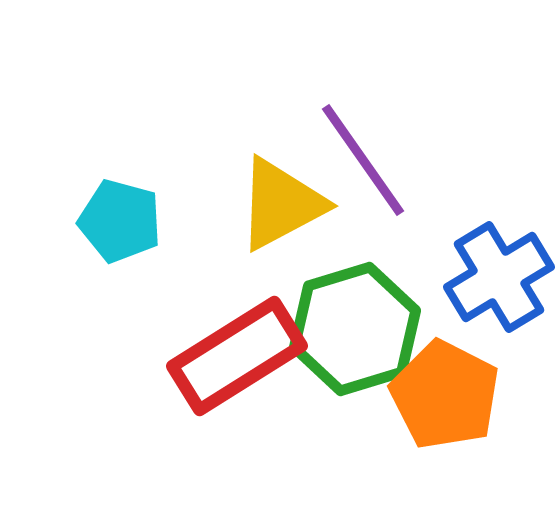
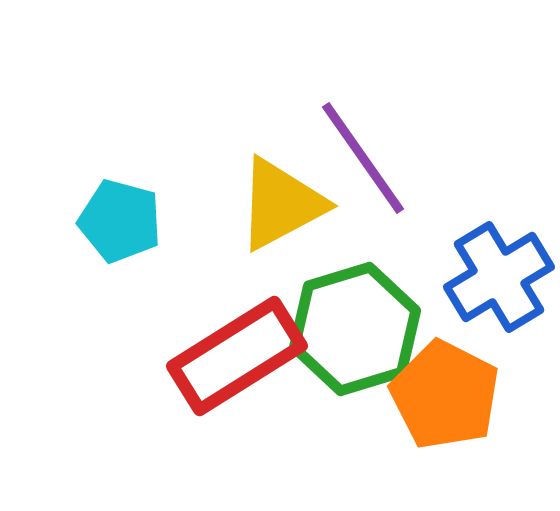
purple line: moved 2 px up
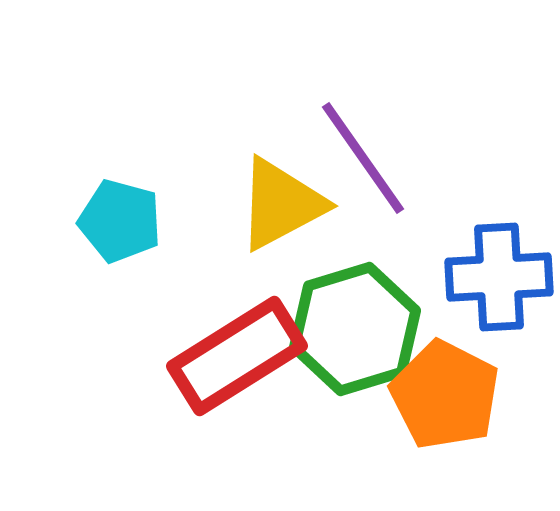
blue cross: rotated 28 degrees clockwise
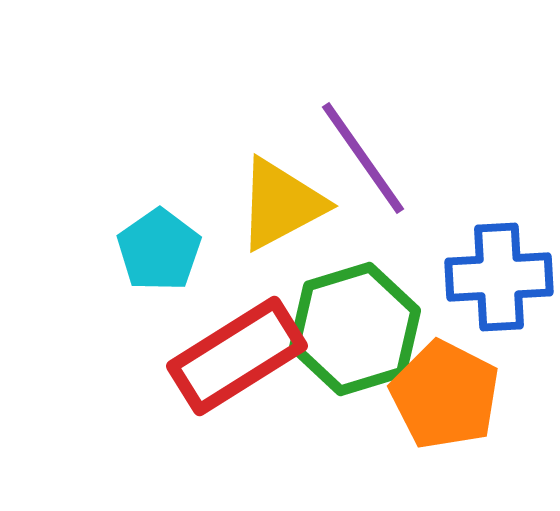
cyan pentagon: moved 39 px right, 29 px down; rotated 22 degrees clockwise
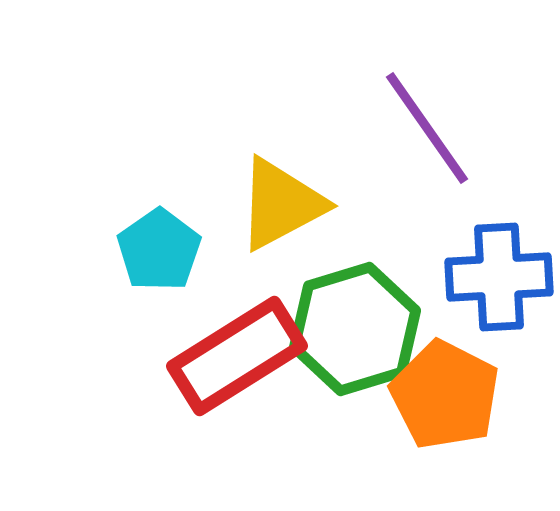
purple line: moved 64 px right, 30 px up
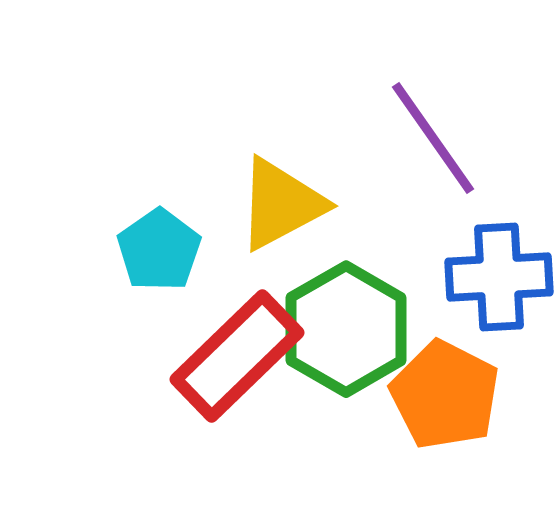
purple line: moved 6 px right, 10 px down
green hexagon: moved 9 px left; rotated 13 degrees counterclockwise
red rectangle: rotated 12 degrees counterclockwise
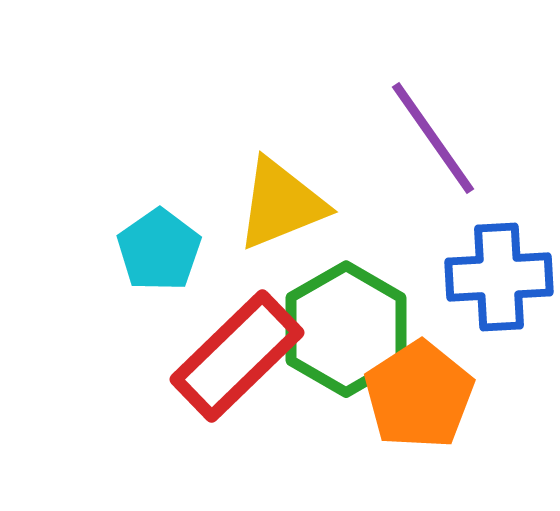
yellow triangle: rotated 6 degrees clockwise
orange pentagon: moved 26 px left; rotated 12 degrees clockwise
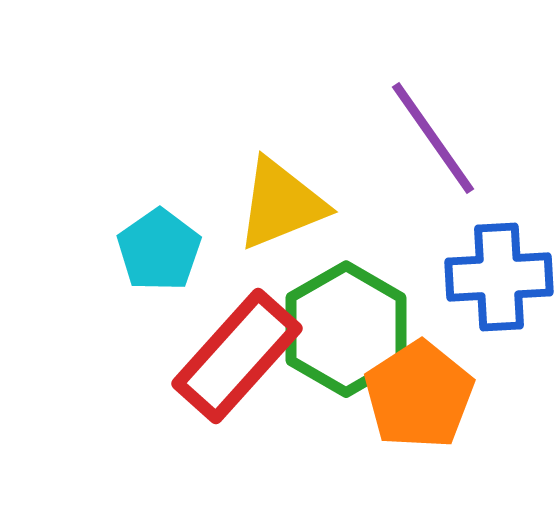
red rectangle: rotated 4 degrees counterclockwise
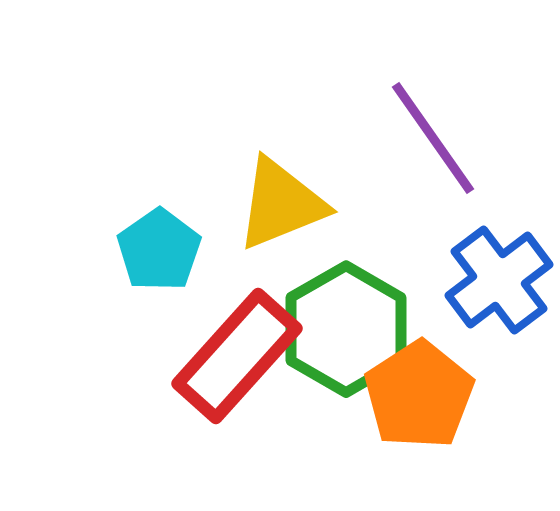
blue cross: moved 3 px down; rotated 34 degrees counterclockwise
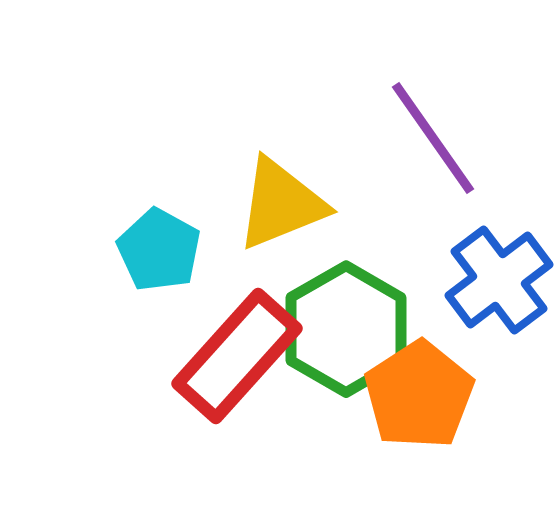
cyan pentagon: rotated 8 degrees counterclockwise
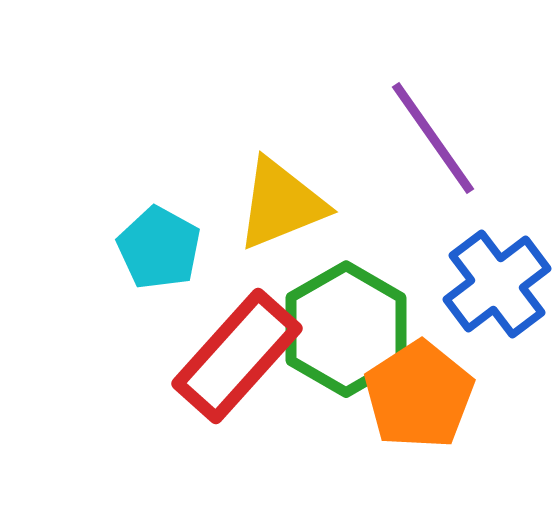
cyan pentagon: moved 2 px up
blue cross: moved 2 px left, 4 px down
